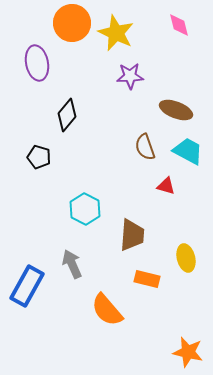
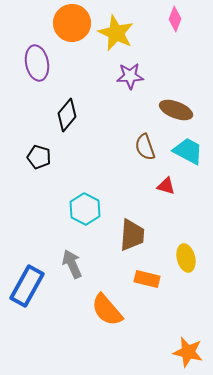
pink diamond: moved 4 px left, 6 px up; rotated 35 degrees clockwise
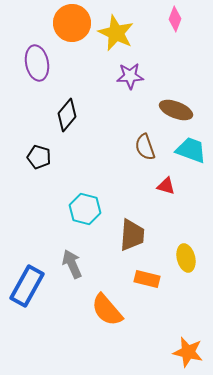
cyan trapezoid: moved 3 px right, 1 px up; rotated 8 degrees counterclockwise
cyan hexagon: rotated 12 degrees counterclockwise
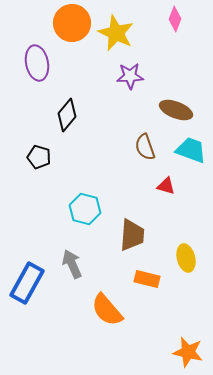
blue rectangle: moved 3 px up
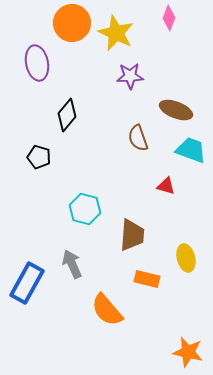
pink diamond: moved 6 px left, 1 px up
brown semicircle: moved 7 px left, 9 px up
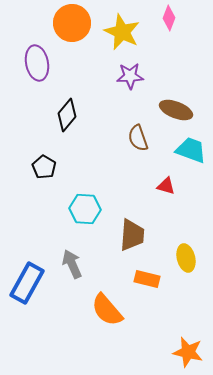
yellow star: moved 6 px right, 1 px up
black pentagon: moved 5 px right, 10 px down; rotated 15 degrees clockwise
cyan hexagon: rotated 12 degrees counterclockwise
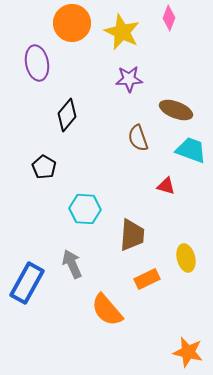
purple star: moved 1 px left, 3 px down
orange rectangle: rotated 40 degrees counterclockwise
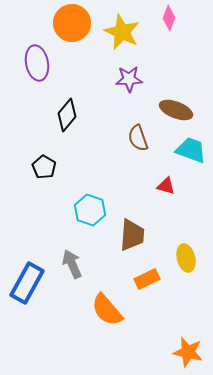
cyan hexagon: moved 5 px right, 1 px down; rotated 16 degrees clockwise
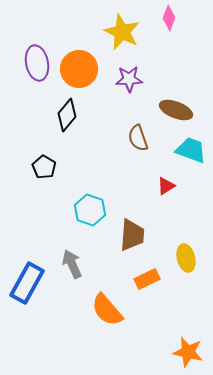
orange circle: moved 7 px right, 46 px down
red triangle: rotated 48 degrees counterclockwise
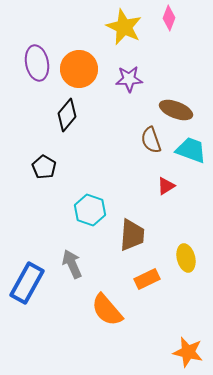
yellow star: moved 2 px right, 5 px up
brown semicircle: moved 13 px right, 2 px down
